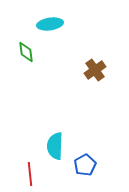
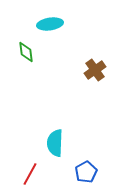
cyan semicircle: moved 3 px up
blue pentagon: moved 1 px right, 7 px down
red line: rotated 35 degrees clockwise
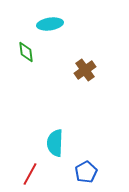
brown cross: moved 10 px left
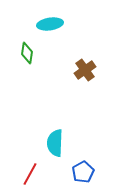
green diamond: moved 1 px right, 1 px down; rotated 15 degrees clockwise
blue pentagon: moved 3 px left
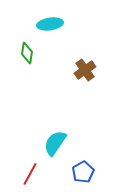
cyan semicircle: rotated 32 degrees clockwise
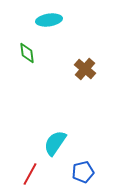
cyan ellipse: moved 1 px left, 4 px up
green diamond: rotated 15 degrees counterclockwise
brown cross: moved 1 px up; rotated 15 degrees counterclockwise
blue pentagon: rotated 15 degrees clockwise
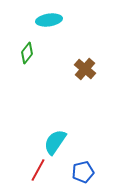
green diamond: rotated 45 degrees clockwise
cyan semicircle: moved 1 px up
red line: moved 8 px right, 4 px up
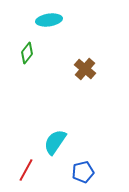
red line: moved 12 px left
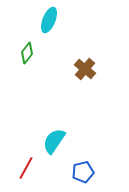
cyan ellipse: rotated 60 degrees counterclockwise
cyan semicircle: moved 1 px left, 1 px up
red line: moved 2 px up
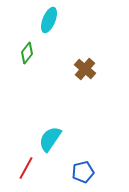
cyan semicircle: moved 4 px left, 2 px up
